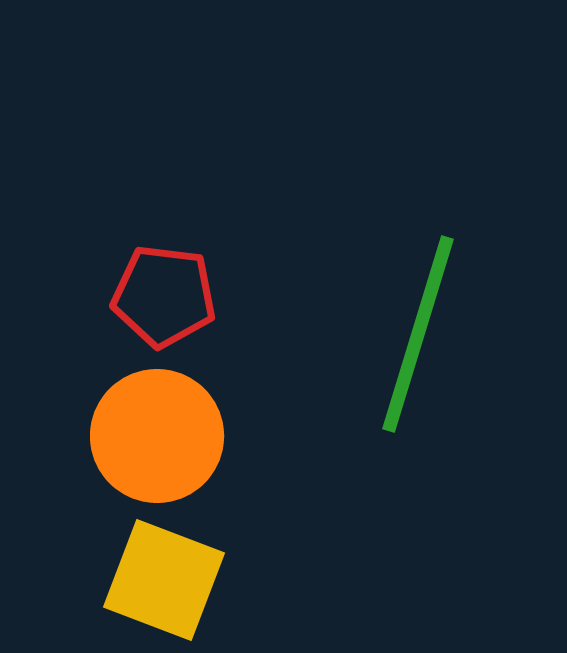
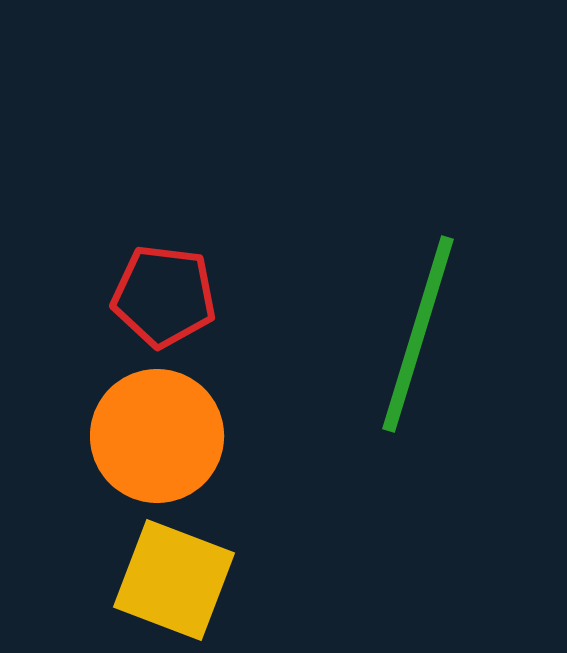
yellow square: moved 10 px right
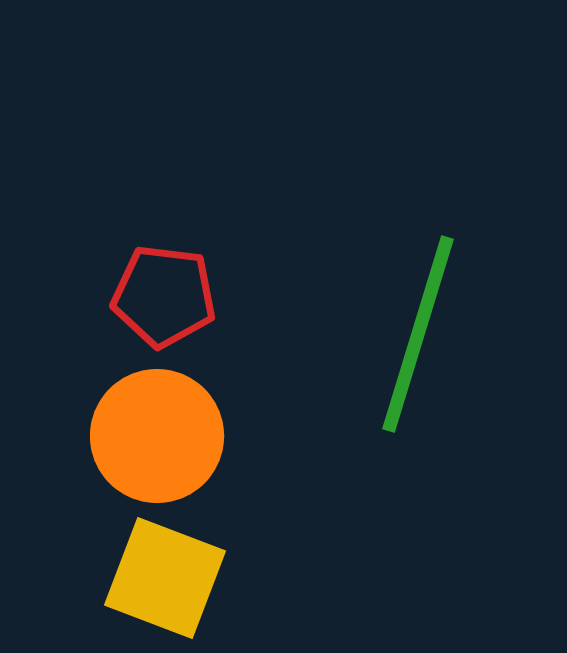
yellow square: moved 9 px left, 2 px up
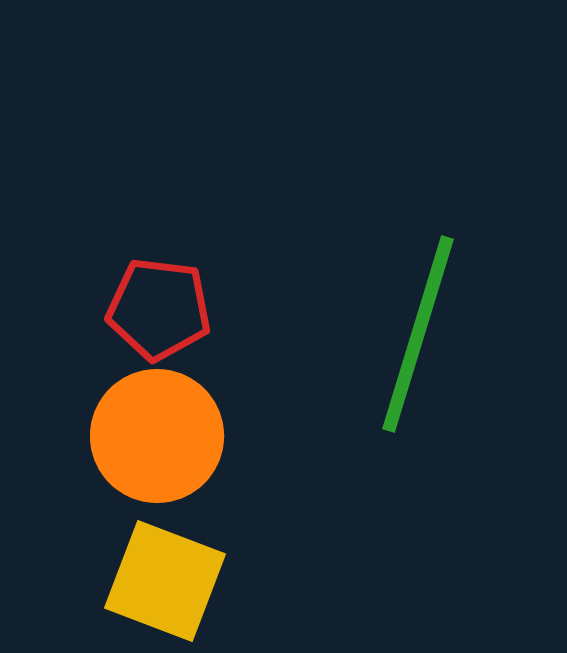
red pentagon: moved 5 px left, 13 px down
yellow square: moved 3 px down
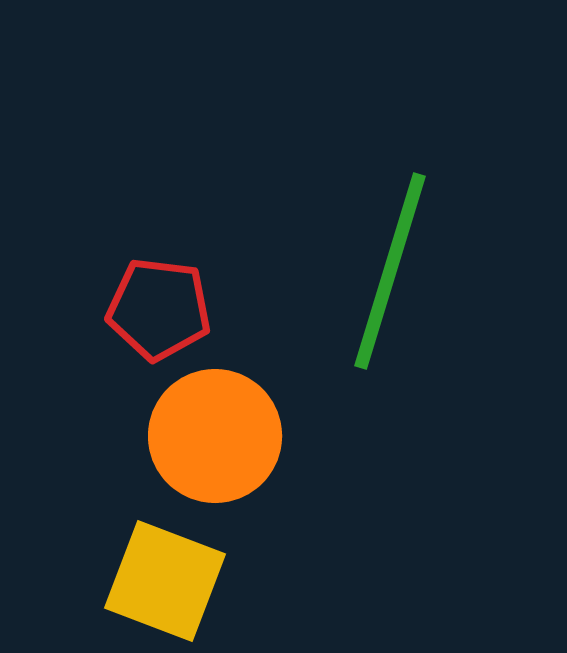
green line: moved 28 px left, 63 px up
orange circle: moved 58 px right
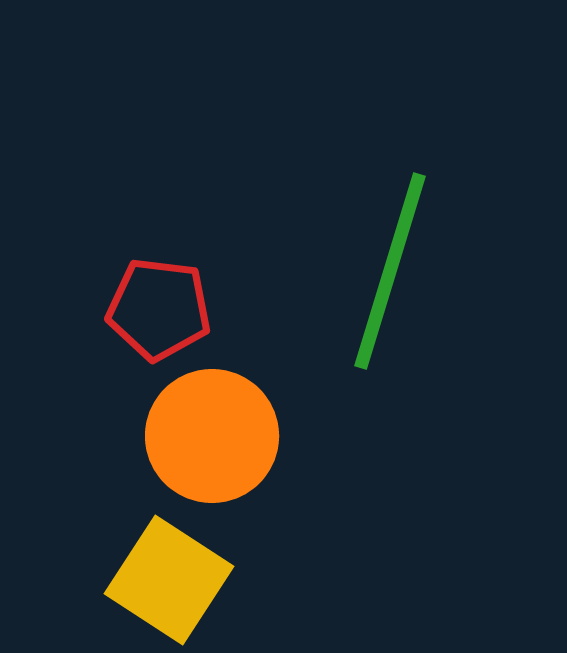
orange circle: moved 3 px left
yellow square: moved 4 px right, 1 px up; rotated 12 degrees clockwise
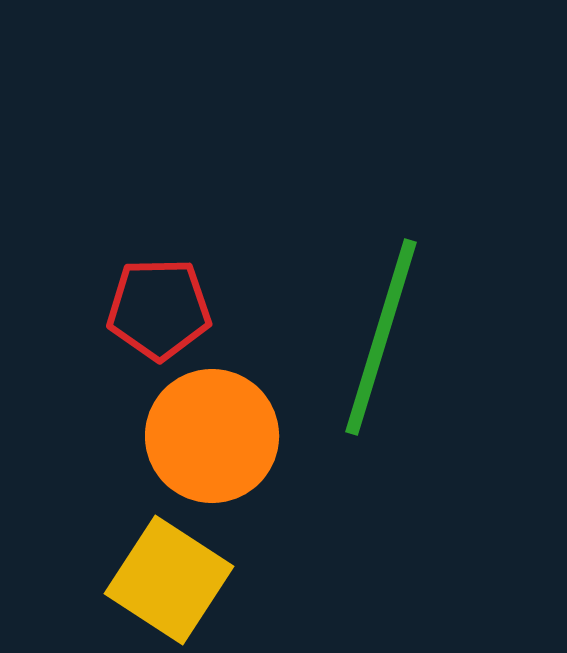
green line: moved 9 px left, 66 px down
red pentagon: rotated 8 degrees counterclockwise
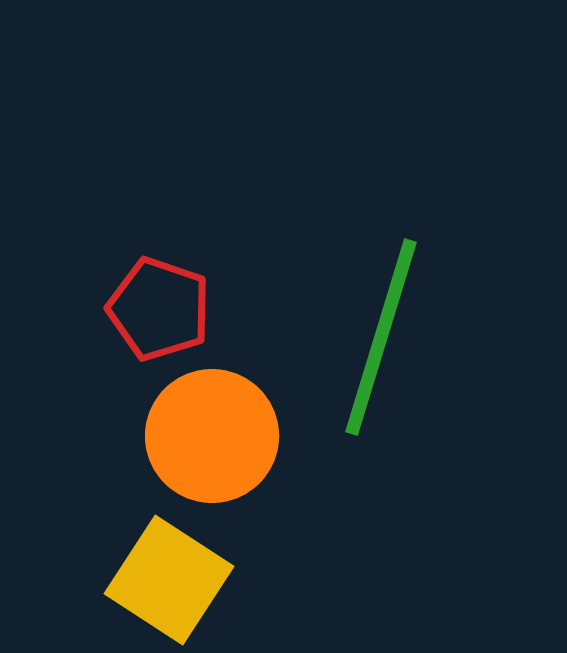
red pentagon: rotated 20 degrees clockwise
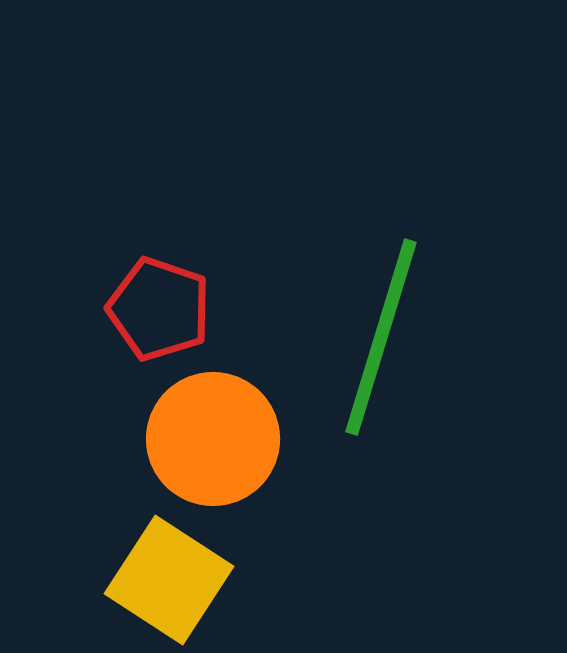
orange circle: moved 1 px right, 3 px down
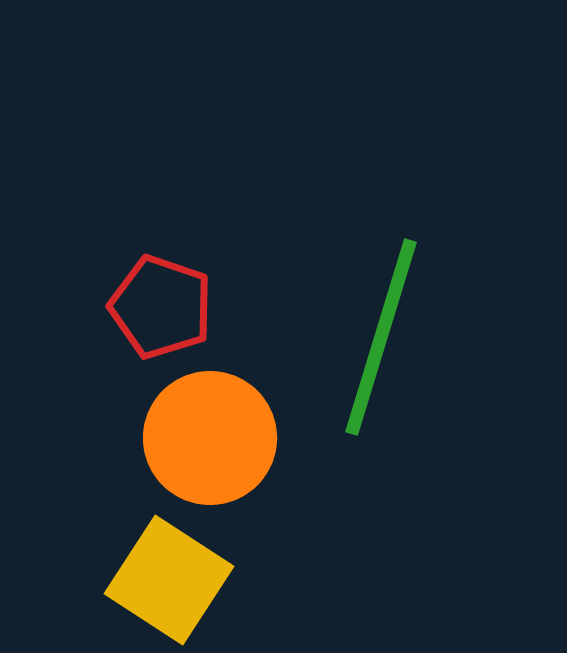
red pentagon: moved 2 px right, 2 px up
orange circle: moved 3 px left, 1 px up
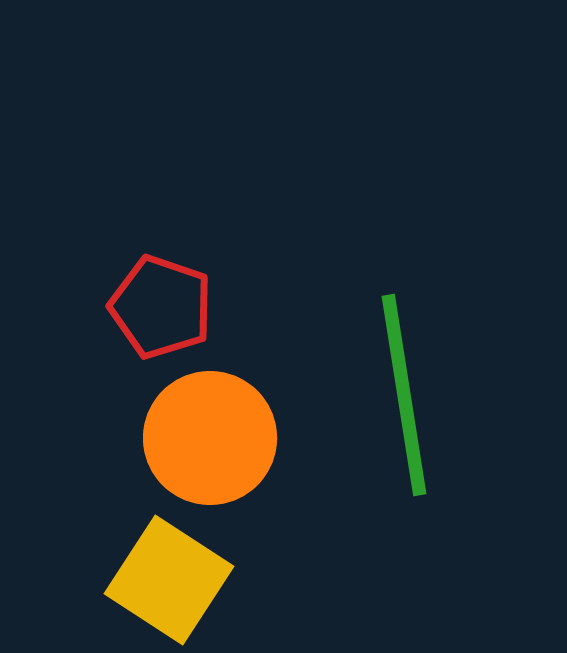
green line: moved 23 px right, 58 px down; rotated 26 degrees counterclockwise
